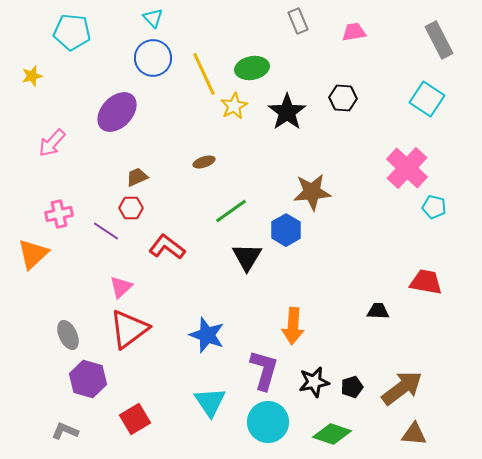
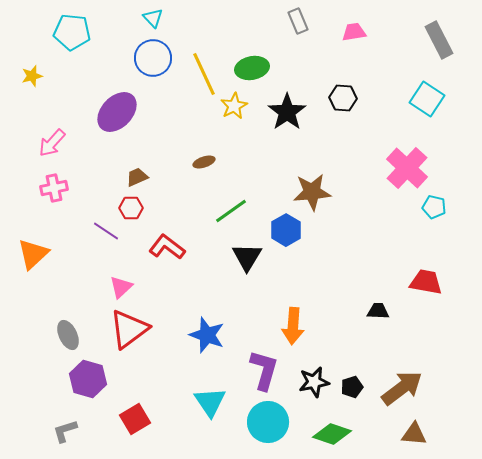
pink cross at (59, 214): moved 5 px left, 26 px up
gray L-shape at (65, 431): rotated 40 degrees counterclockwise
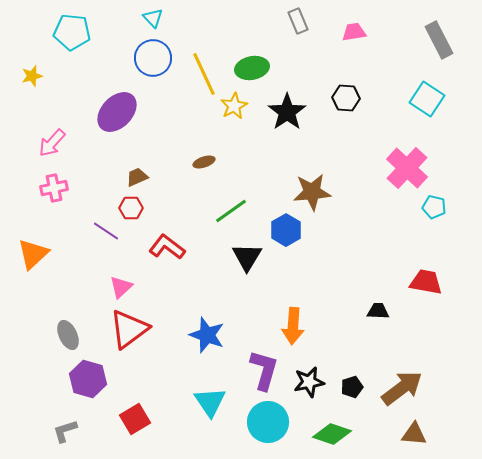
black hexagon at (343, 98): moved 3 px right
black star at (314, 382): moved 5 px left
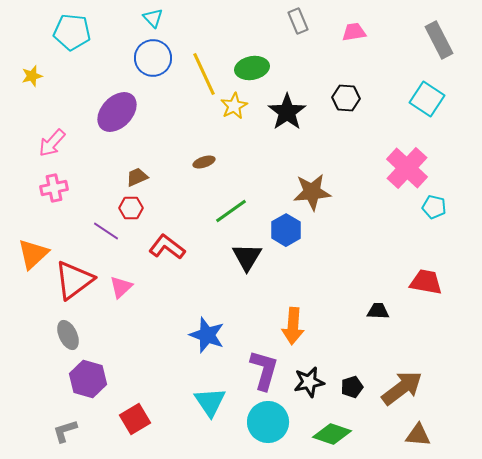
red triangle at (129, 329): moved 55 px left, 49 px up
brown triangle at (414, 434): moved 4 px right, 1 px down
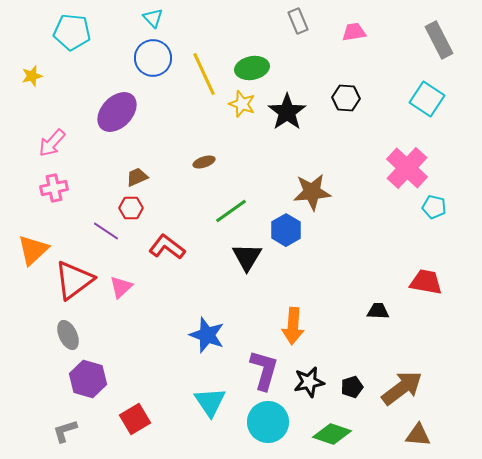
yellow star at (234, 106): moved 8 px right, 2 px up; rotated 24 degrees counterclockwise
orange triangle at (33, 254): moved 4 px up
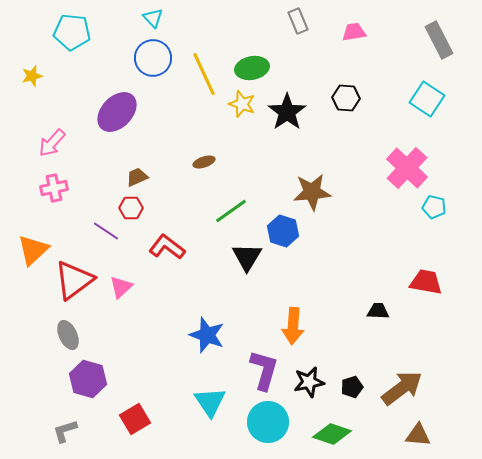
blue hexagon at (286, 230): moved 3 px left, 1 px down; rotated 12 degrees counterclockwise
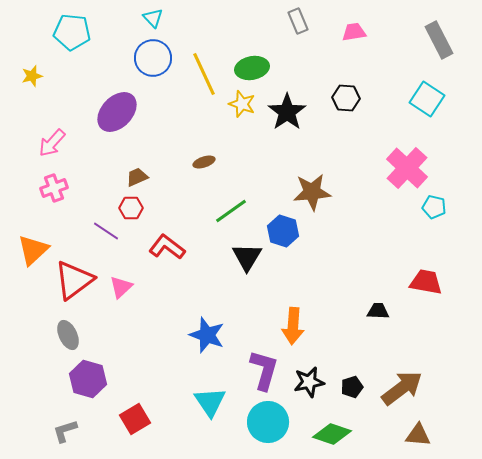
pink cross at (54, 188): rotated 8 degrees counterclockwise
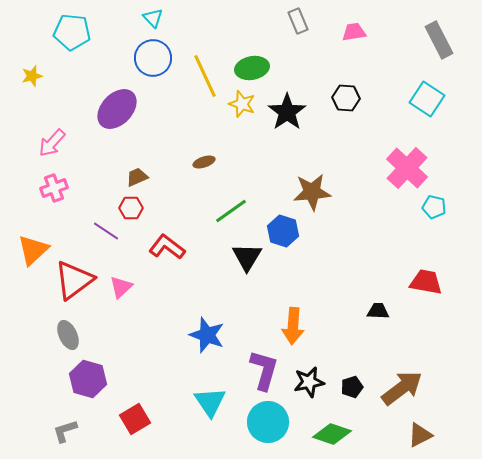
yellow line at (204, 74): moved 1 px right, 2 px down
purple ellipse at (117, 112): moved 3 px up
brown triangle at (418, 435): moved 2 px right; rotated 32 degrees counterclockwise
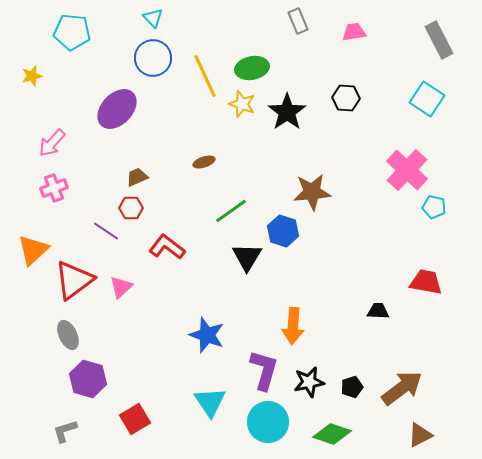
pink cross at (407, 168): moved 2 px down
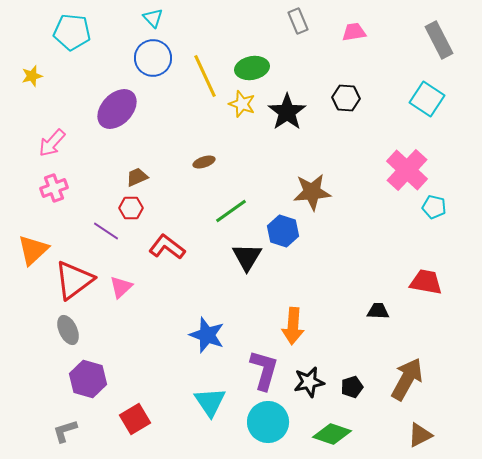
gray ellipse at (68, 335): moved 5 px up
brown arrow at (402, 388): moved 5 px right, 9 px up; rotated 24 degrees counterclockwise
